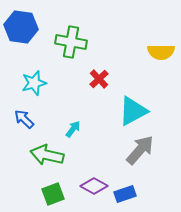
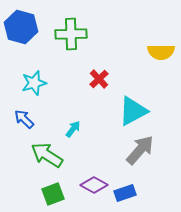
blue hexagon: rotated 8 degrees clockwise
green cross: moved 8 px up; rotated 12 degrees counterclockwise
green arrow: rotated 20 degrees clockwise
purple diamond: moved 1 px up
blue rectangle: moved 1 px up
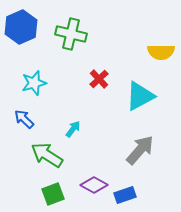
blue hexagon: rotated 20 degrees clockwise
green cross: rotated 16 degrees clockwise
cyan triangle: moved 7 px right, 15 px up
blue rectangle: moved 2 px down
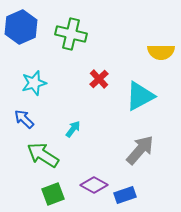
green arrow: moved 4 px left
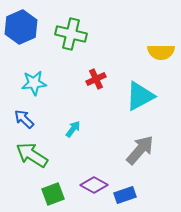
red cross: moved 3 px left; rotated 18 degrees clockwise
cyan star: rotated 10 degrees clockwise
green arrow: moved 11 px left
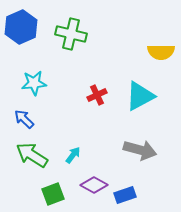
red cross: moved 1 px right, 16 px down
cyan arrow: moved 26 px down
gray arrow: rotated 64 degrees clockwise
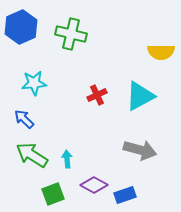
cyan arrow: moved 6 px left, 4 px down; rotated 42 degrees counterclockwise
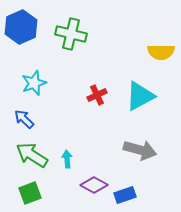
cyan star: rotated 15 degrees counterclockwise
green square: moved 23 px left, 1 px up
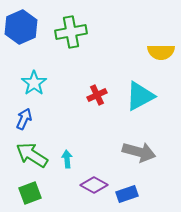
green cross: moved 2 px up; rotated 24 degrees counterclockwise
cyan star: rotated 15 degrees counterclockwise
blue arrow: rotated 70 degrees clockwise
gray arrow: moved 1 px left, 2 px down
blue rectangle: moved 2 px right, 1 px up
